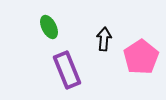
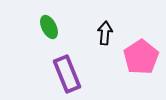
black arrow: moved 1 px right, 6 px up
purple rectangle: moved 4 px down
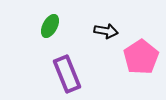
green ellipse: moved 1 px right, 1 px up; rotated 55 degrees clockwise
black arrow: moved 1 px right, 2 px up; rotated 95 degrees clockwise
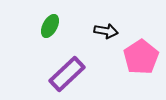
purple rectangle: rotated 69 degrees clockwise
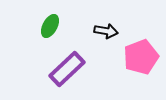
pink pentagon: rotated 12 degrees clockwise
purple rectangle: moved 5 px up
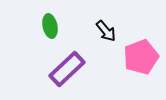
green ellipse: rotated 40 degrees counterclockwise
black arrow: rotated 40 degrees clockwise
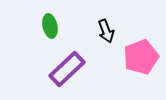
black arrow: rotated 20 degrees clockwise
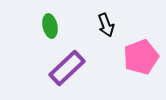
black arrow: moved 6 px up
purple rectangle: moved 1 px up
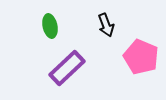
pink pentagon: rotated 28 degrees counterclockwise
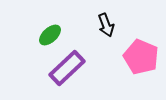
green ellipse: moved 9 px down; rotated 60 degrees clockwise
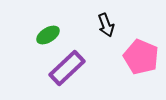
green ellipse: moved 2 px left; rotated 10 degrees clockwise
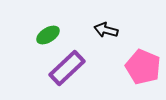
black arrow: moved 5 px down; rotated 125 degrees clockwise
pink pentagon: moved 2 px right, 10 px down
